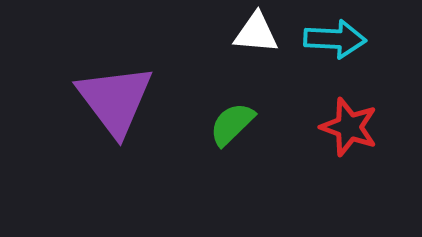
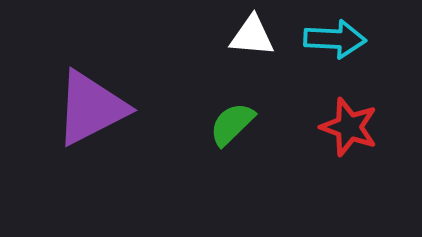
white triangle: moved 4 px left, 3 px down
purple triangle: moved 24 px left, 8 px down; rotated 40 degrees clockwise
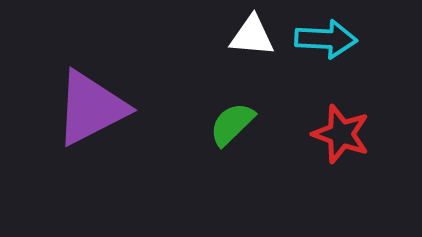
cyan arrow: moved 9 px left
red star: moved 8 px left, 7 px down
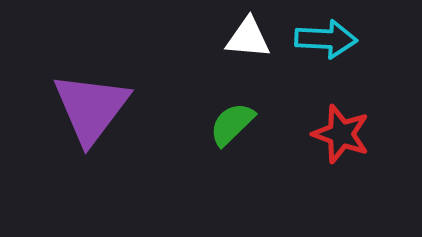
white triangle: moved 4 px left, 2 px down
purple triangle: rotated 26 degrees counterclockwise
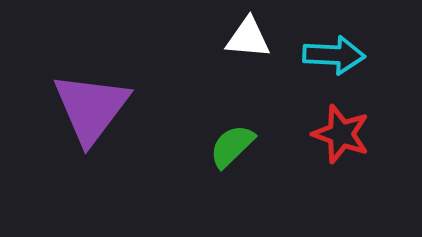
cyan arrow: moved 8 px right, 16 px down
green semicircle: moved 22 px down
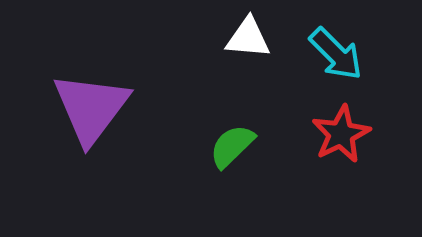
cyan arrow: moved 2 px right, 1 px up; rotated 42 degrees clockwise
red star: rotated 26 degrees clockwise
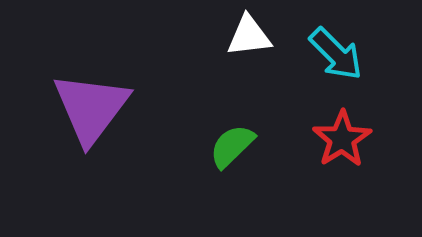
white triangle: moved 1 px right, 2 px up; rotated 12 degrees counterclockwise
red star: moved 1 px right, 5 px down; rotated 6 degrees counterclockwise
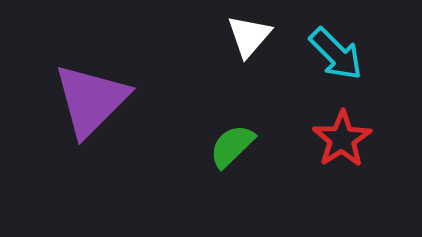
white triangle: rotated 42 degrees counterclockwise
purple triangle: moved 8 px up; rotated 8 degrees clockwise
